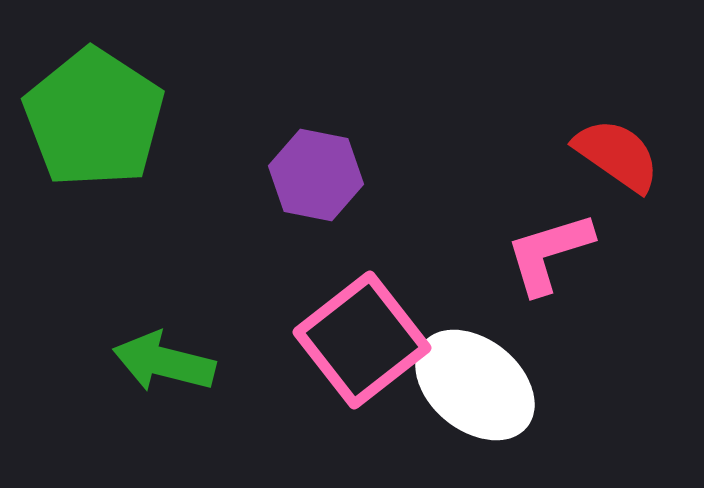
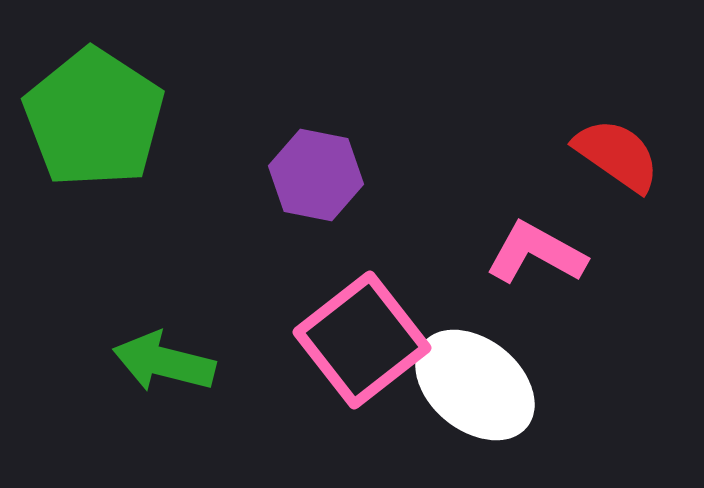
pink L-shape: moved 13 px left; rotated 46 degrees clockwise
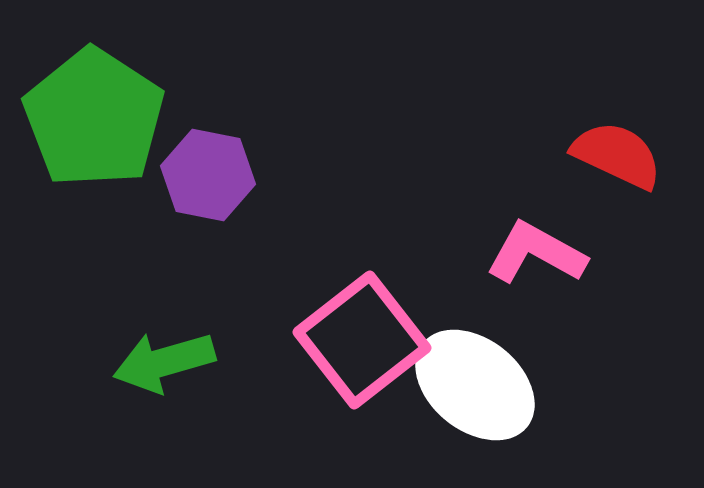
red semicircle: rotated 10 degrees counterclockwise
purple hexagon: moved 108 px left
green arrow: rotated 30 degrees counterclockwise
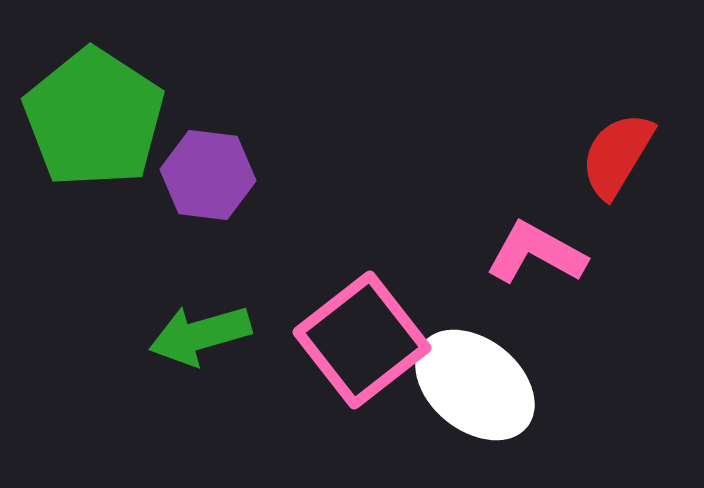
red semicircle: rotated 84 degrees counterclockwise
purple hexagon: rotated 4 degrees counterclockwise
green arrow: moved 36 px right, 27 px up
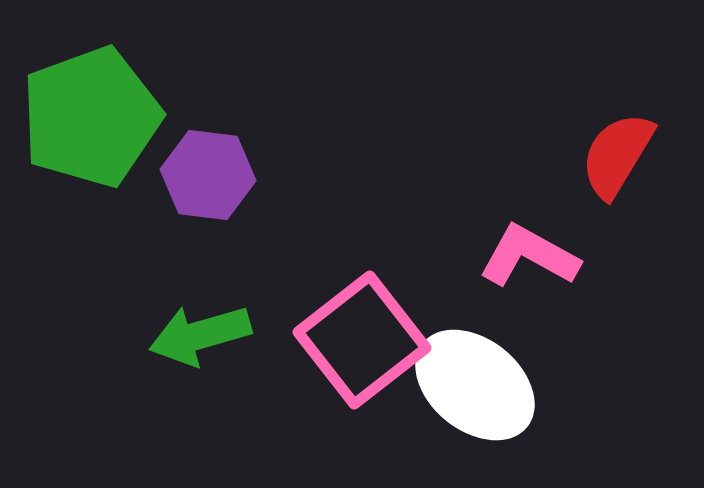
green pentagon: moved 3 px left, 1 px up; rotated 19 degrees clockwise
pink L-shape: moved 7 px left, 3 px down
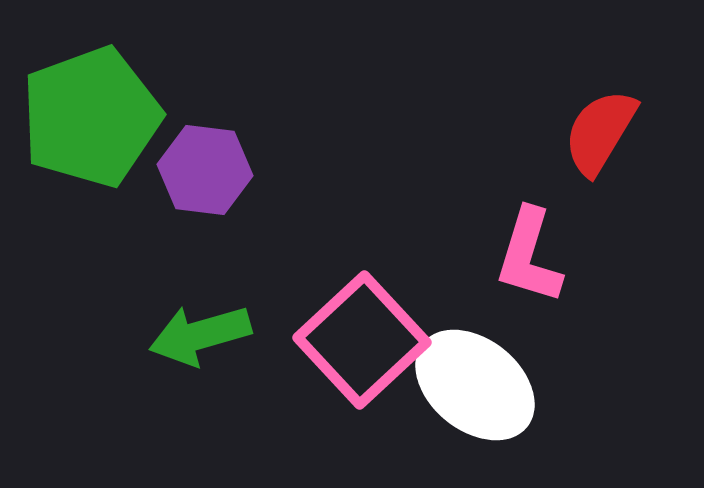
red semicircle: moved 17 px left, 23 px up
purple hexagon: moved 3 px left, 5 px up
pink L-shape: rotated 102 degrees counterclockwise
pink square: rotated 5 degrees counterclockwise
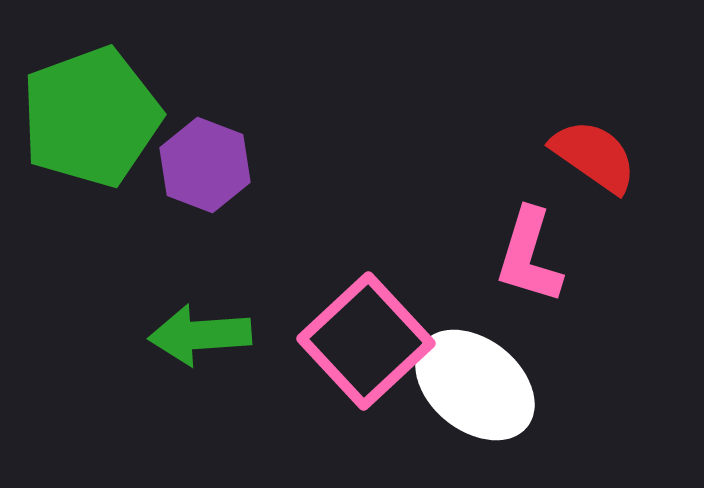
red semicircle: moved 6 px left, 24 px down; rotated 94 degrees clockwise
purple hexagon: moved 5 px up; rotated 14 degrees clockwise
green arrow: rotated 12 degrees clockwise
pink square: moved 4 px right, 1 px down
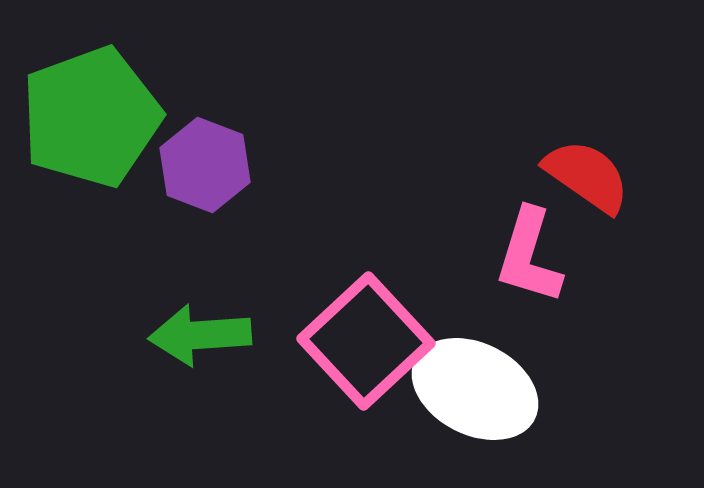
red semicircle: moved 7 px left, 20 px down
white ellipse: moved 4 px down; rotated 12 degrees counterclockwise
